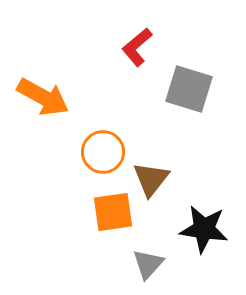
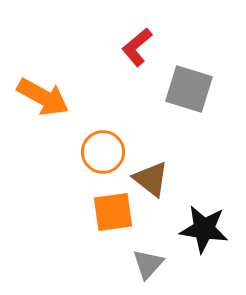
brown triangle: rotated 30 degrees counterclockwise
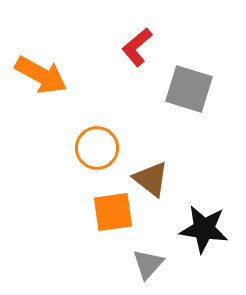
orange arrow: moved 2 px left, 22 px up
orange circle: moved 6 px left, 4 px up
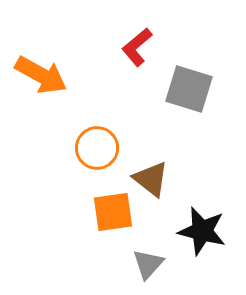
black star: moved 2 px left, 2 px down; rotated 6 degrees clockwise
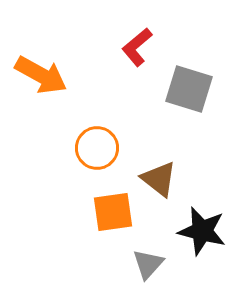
brown triangle: moved 8 px right
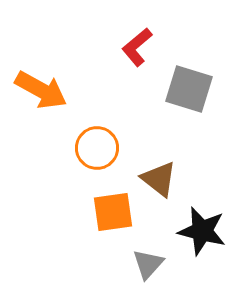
orange arrow: moved 15 px down
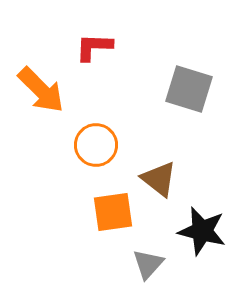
red L-shape: moved 43 px left; rotated 42 degrees clockwise
orange arrow: rotated 16 degrees clockwise
orange circle: moved 1 px left, 3 px up
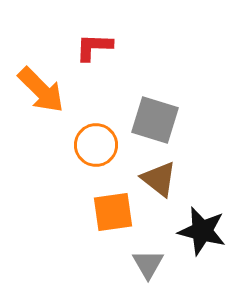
gray square: moved 34 px left, 31 px down
gray triangle: rotated 12 degrees counterclockwise
